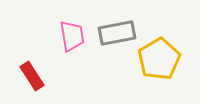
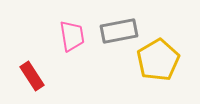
gray rectangle: moved 2 px right, 2 px up
yellow pentagon: moved 1 px left, 1 px down
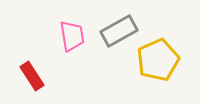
gray rectangle: rotated 18 degrees counterclockwise
yellow pentagon: rotated 6 degrees clockwise
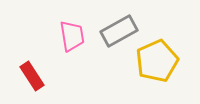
yellow pentagon: moved 1 px left, 1 px down
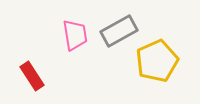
pink trapezoid: moved 3 px right, 1 px up
